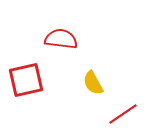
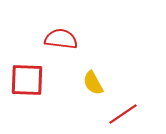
red square: moved 1 px right; rotated 15 degrees clockwise
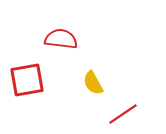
red square: rotated 12 degrees counterclockwise
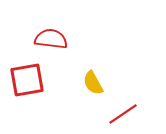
red semicircle: moved 10 px left
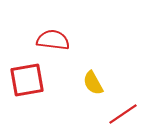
red semicircle: moved 2 px right, 1 px down
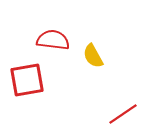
yellow semicircle: moved 27 px up
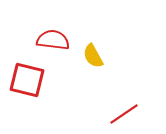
red square: rotated 24 degrees clockwise
red line: moved 1 px right
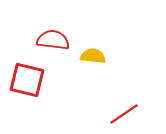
yellow semicircle: rotated 125 degrees clockwise
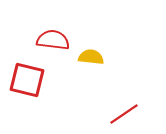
yellow semicircle: moved 2 px left, 1 px down
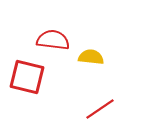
red square: moved 3 px up
red line: moved 24 px left, 5 px up
